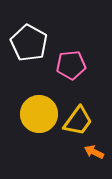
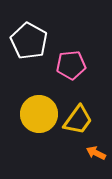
white pentagon: moved 2 px up
yellow trapezoid: moved 1 px up
orange arrow: moved 2 px right, 1 px down
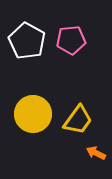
white pentagon: moved 2 px left
pink pentagon: moved 25 px up
yellow circle: moved 6 px left
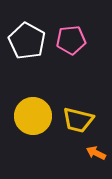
yellow circle: moved 2 px down
yellow trapezoid: rotated 68 degrees clockwise
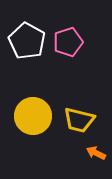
pink pentagon: moved 3 px left, 2 px down; rotated 12 degrees counterclockwise
yellow trapezoid: moved 1 px right
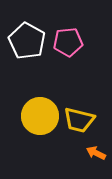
pink pentagon: rotated 12 degrees clockwise
yellow circle: moved 7 px right
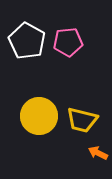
yellow circle: moved 1 px left
yellow trapezoid: moved 3 px right
orange arrow: moved 2 px right
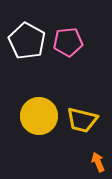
orange arrow: moved 9 px down; rotated 42 degrees clockwise
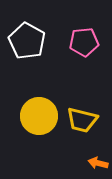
pink pentagon: moved 16 px right
orange arrow: moved 1 px down; rotated 54 degrees counterclockwise
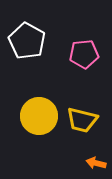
pink pentagon: moved 12 px down
orange arrow: moved 2 px left
